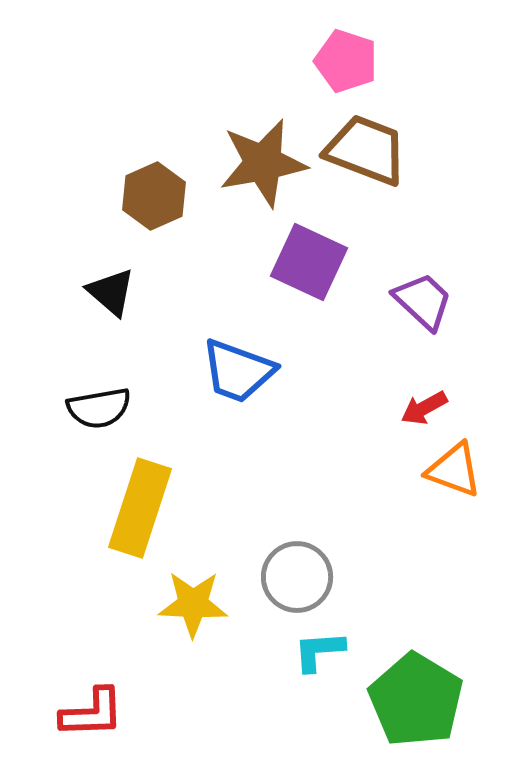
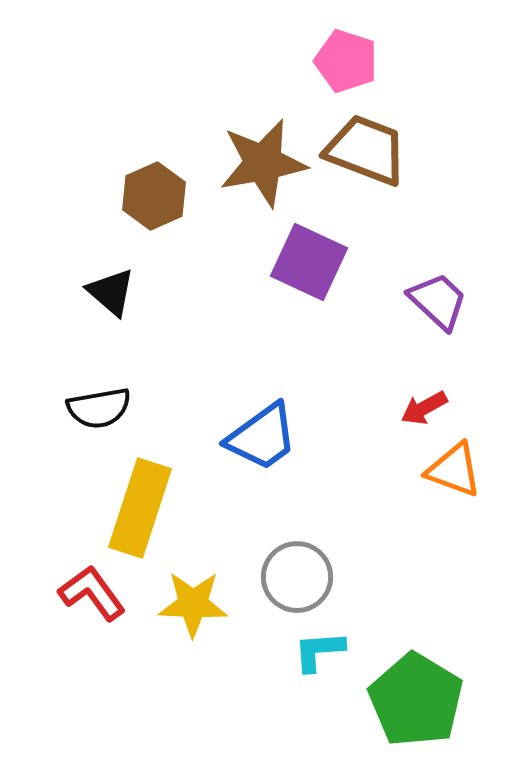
purple trapezoid: moved 15 px right
blue trapezoid: moved 24 px right, 66 px down; rotated 56 degrees counterclockwise
red L-shape: moved 120 px up; rotated 124 degrees counterclockwise
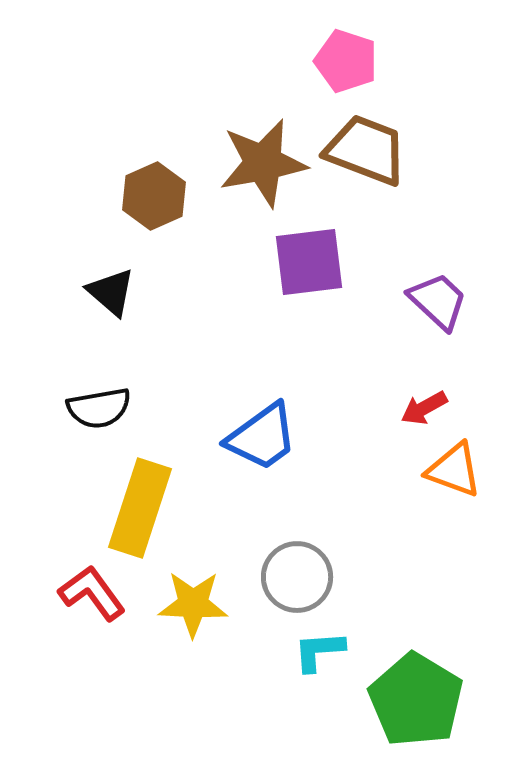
purple square: rotated 32 degrees counterclockwise
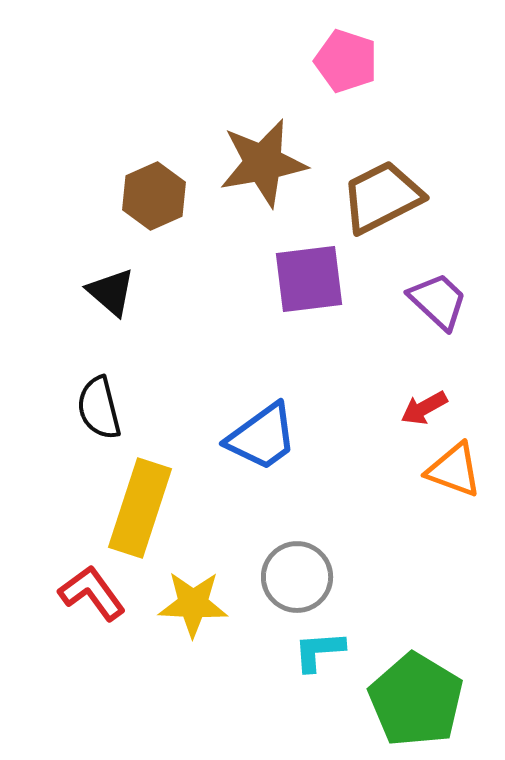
brown trapezoid: moved 16 px right, 47 px down; rotated 48 degrees counterclockwise
purple square: moved 17 px down
black semicircle: rotated 86 degrees clockwise
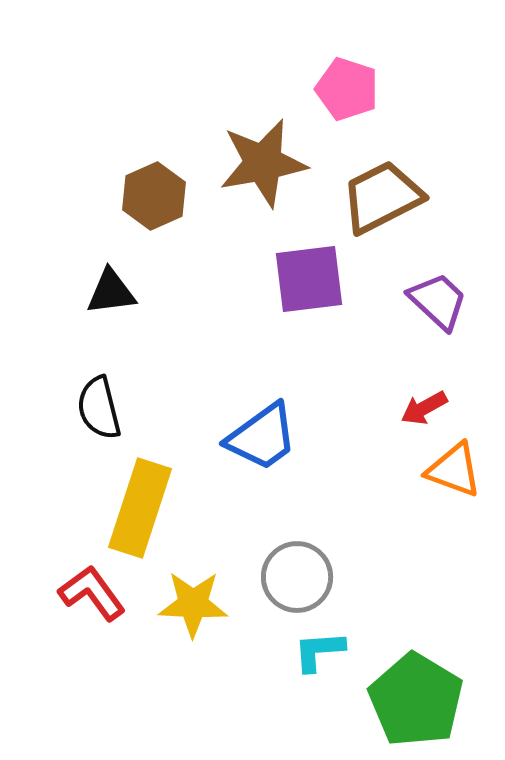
pink pentagon: moved 1 px right, 28 px down
black triangle: rotated 48 degrees counterclockwise
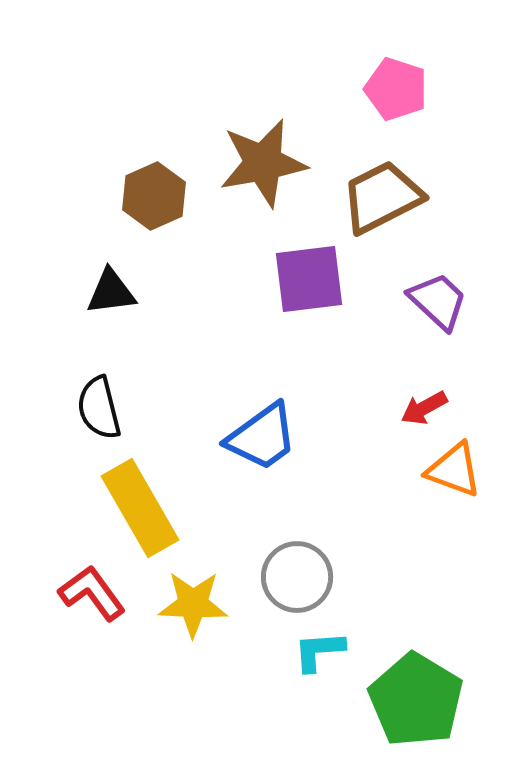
pink pentagon: moved 49 px right
yellow rectangle: rotated 48 degrees counterclockwise
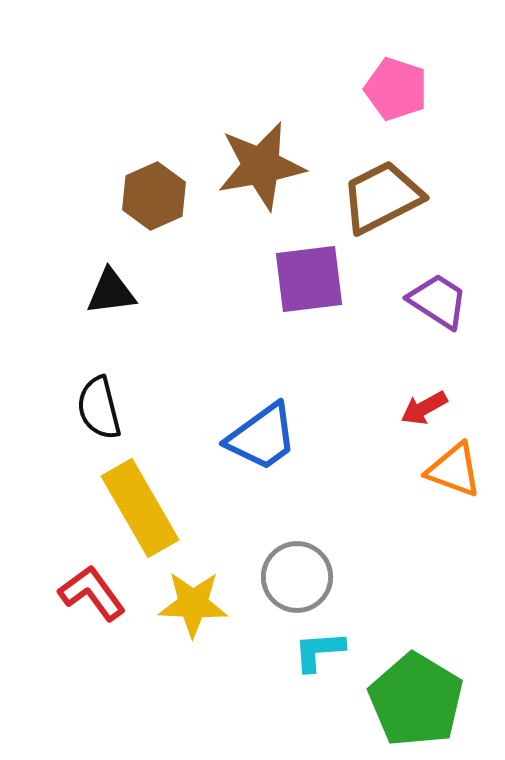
brown star: moved 2 px left, 3 px down
purple trapezoid: rotated 10 degrees counterclockwise
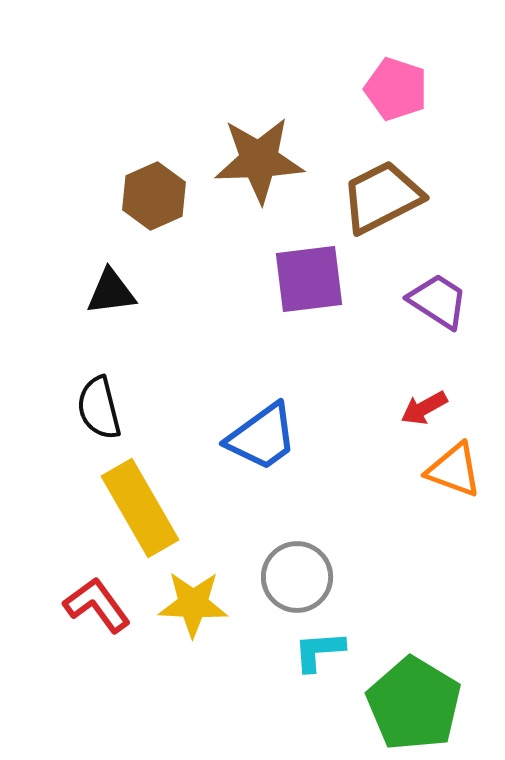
brown star: moved 2 px left, 6 px up; rotated 8 degrees clockwise
red L-shape: moved 5 px right, 12 px down
green pentagon: moved 2 px left, 4 px down
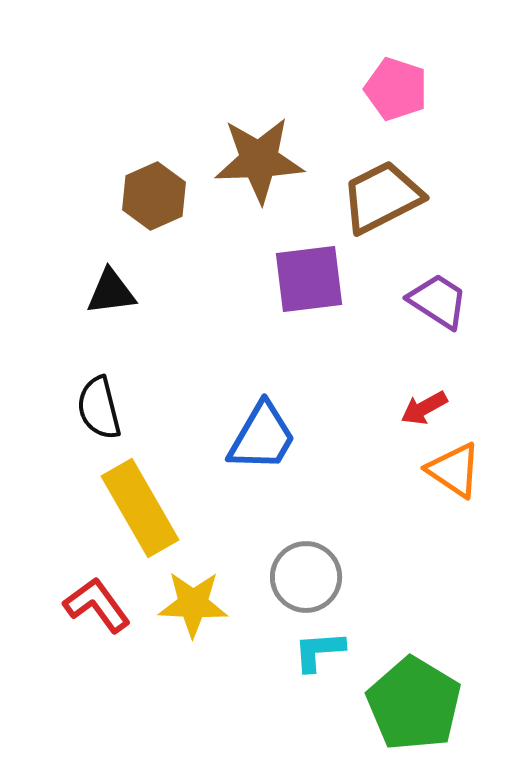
blue trapezoid: rotated 24 degrees counterclockwise
orange triangle: rotated 14 degrees clockwise
gray circle: moved 9 px right
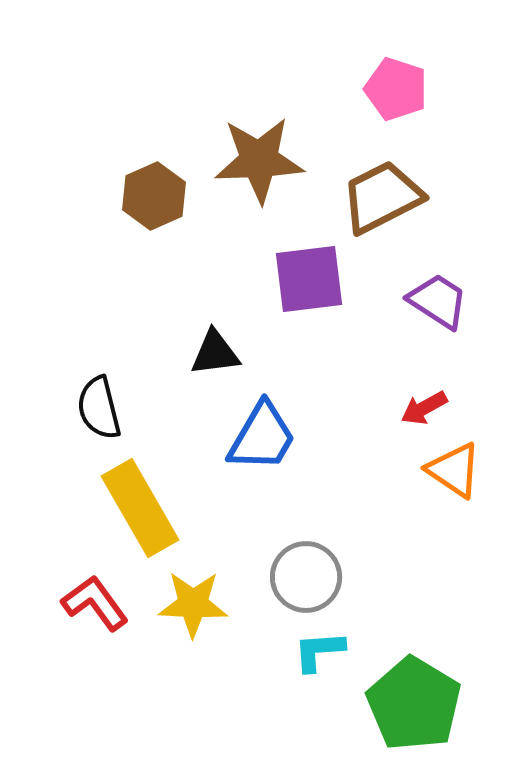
black triangle: moved 104 px right, 61 px down
red L-shape: moved 2 px left, 2 px up
